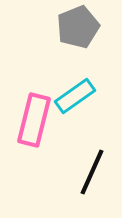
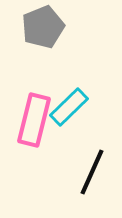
gray pentagon: moved 35 px left
cyan rectangle: moved 6 px left, 11 px down; rotated 9 degrees counterclockwise
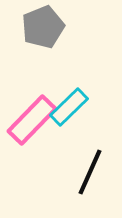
pink rectangle: moved 2 px left; rotated 30 degrees clockwise
black line: moved 2 px left
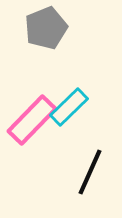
gray pentagon: moved 3 px right, 1 px down
